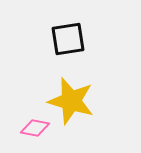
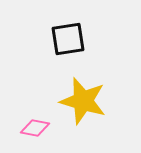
yellow star: moved 12 px right
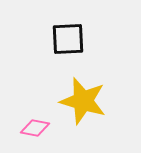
black square: rotated 6 degrees clockwise
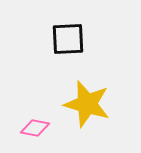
yellow star: moved 4 px right, 3 px down
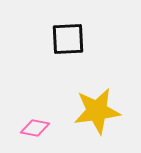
yellow star: moved 10 px right, 7 px down; rotated 24 degrees counterclockwise
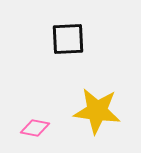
yellow star: rotated 15 degrees clockwise
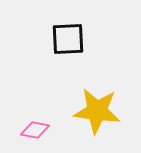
pink diamond: moved 2 px down
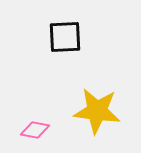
black square: moved 3 px left, 2 px up
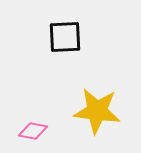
pink diamond: moved 2 px left, 1 px down
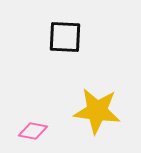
black square: rotated 6 degrees clockwise
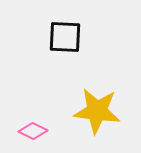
pink diamond: rotated 16 degrees clockwise
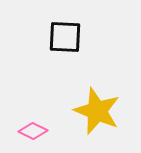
yellow star: rotated 15 degrees clockwise
